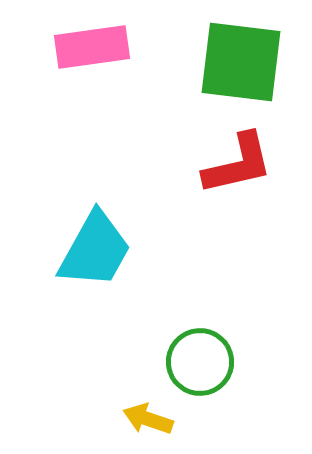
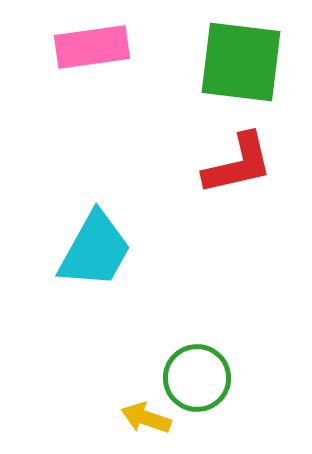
green circle: moved 3 px left, 16 px down
yellow arrow: moved 2 px left, 1 px up
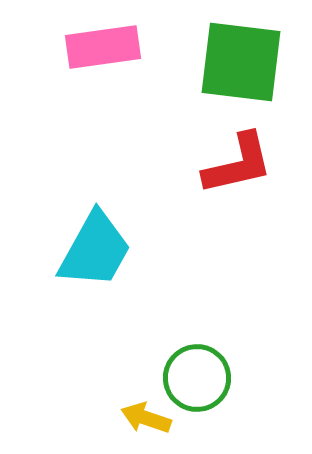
pink rectangle: moved 11 px right
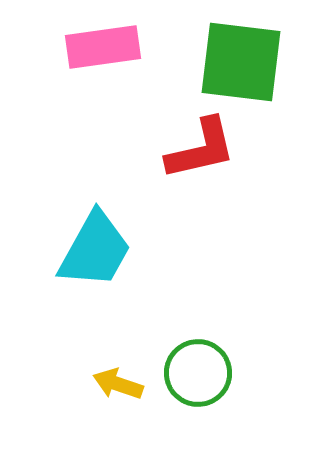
red L-shape: moved 37 px left, 15 px up
green circle: moved 1 px right, 5 px up
yellow arrow: moved 28 px left, 34 px up
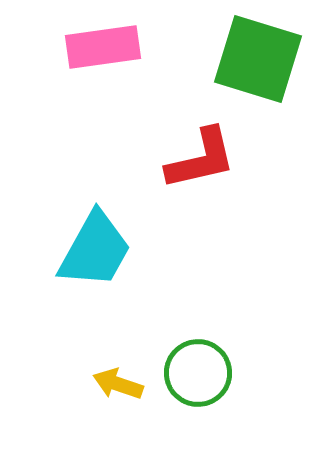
green square: moved 17 px right, 3 px up; rotated 10 degrees clockwise
red L-shape: moved 10 px down
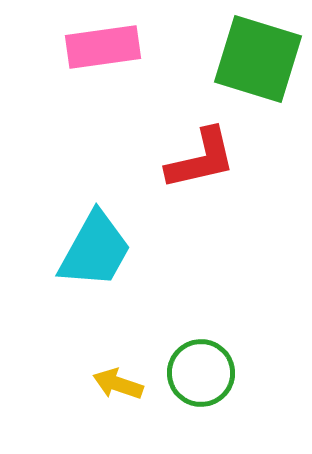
green circle: moved 3 px right
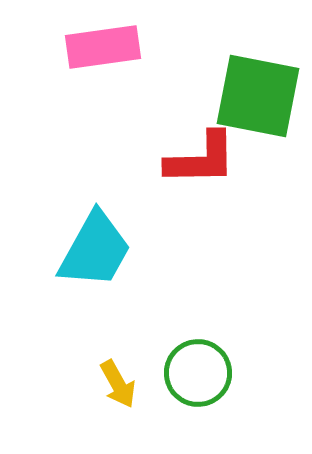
green square: moved 37 px down; rotated 6 degrees counterclockwise
red L-shape: rotated 12 degrees clockwise
green circle: moved 3 px left
yellow arrow: rotated 138 degrees counterclockwise
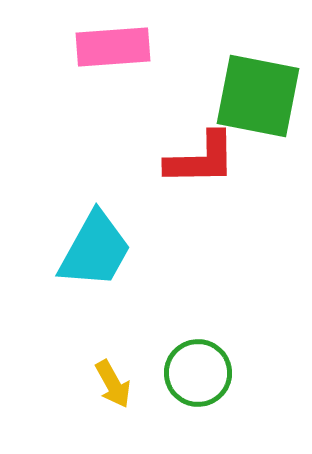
pink rectangle: moved 10 px right; rotated 4 degrees clockwise
yellow arrow: moved 5 px left
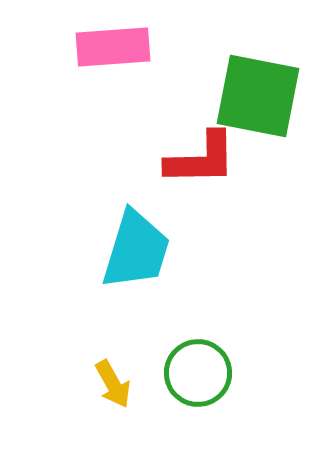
cyan trapezoid: moved 41 px right; rotated 12 degrees counterclockwise
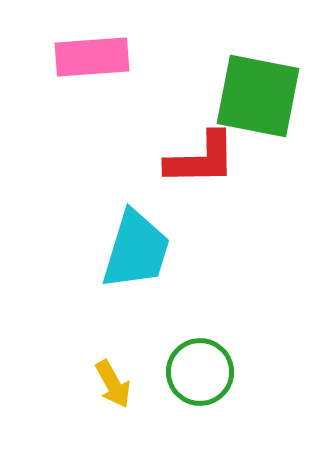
pink rectangle: moved 21 px left, 10 px down
green circle: moved 2 px right, 1 px up
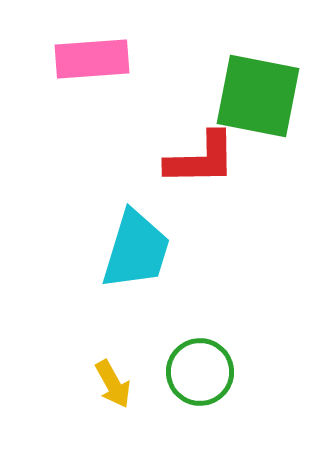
pink rectangle: moved 2 px down
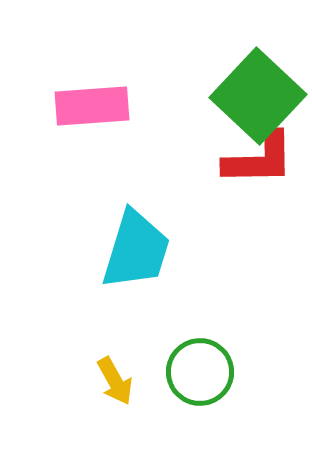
pink rectangle: moved 47 px down
green square: rotated 32 degrees clockwise
red L-shape: moved 58 px right
yellow arrow: moved 2 px right, 3 px up
